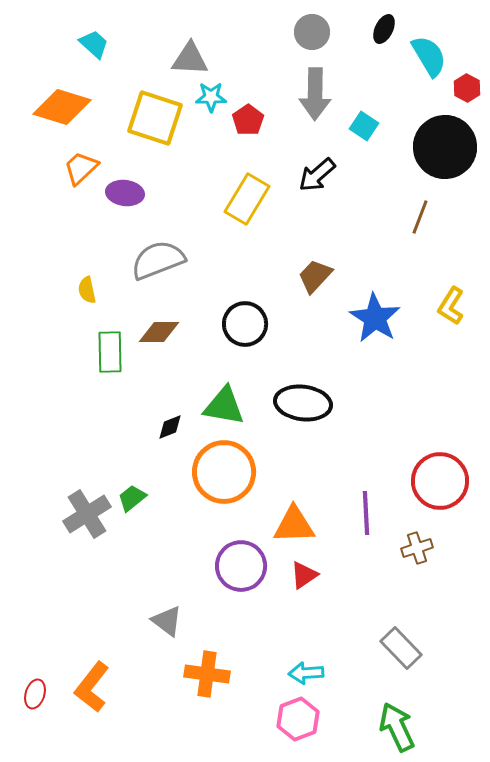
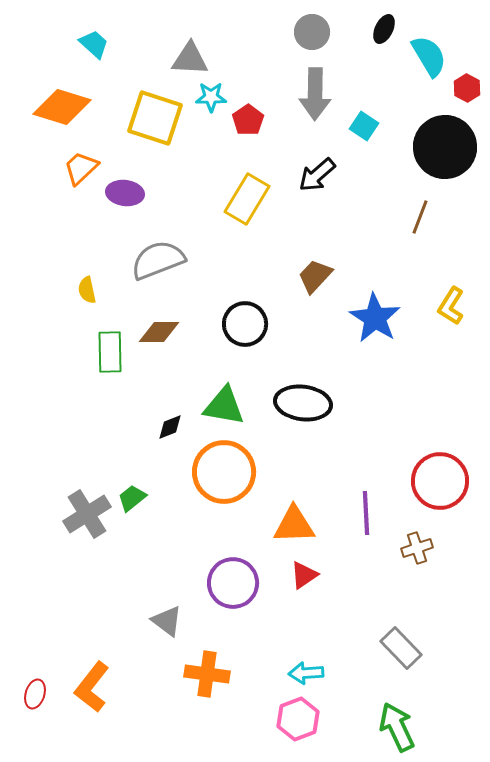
purple circle at (241, 566): moved 8 px left, 17 px down
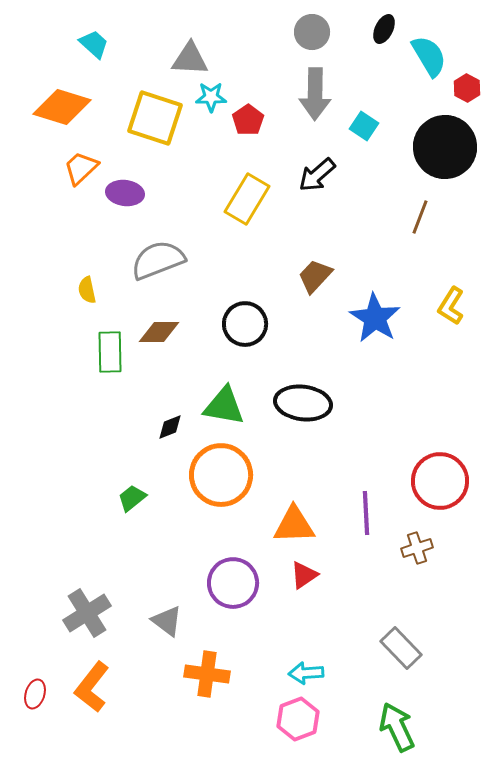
orange circle at (224, 472): moved 3 px left, 3 px down
gray cross at (87, 514): moved 99 px down
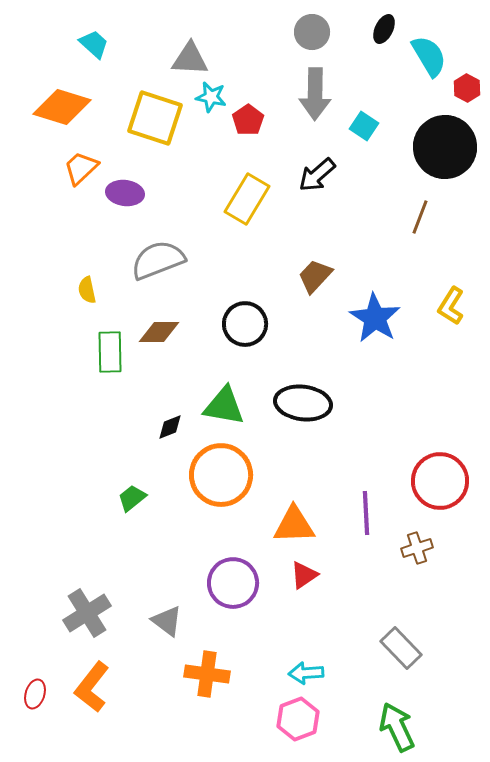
cyan star at (211, 97): rotated 12 degrees clockwise
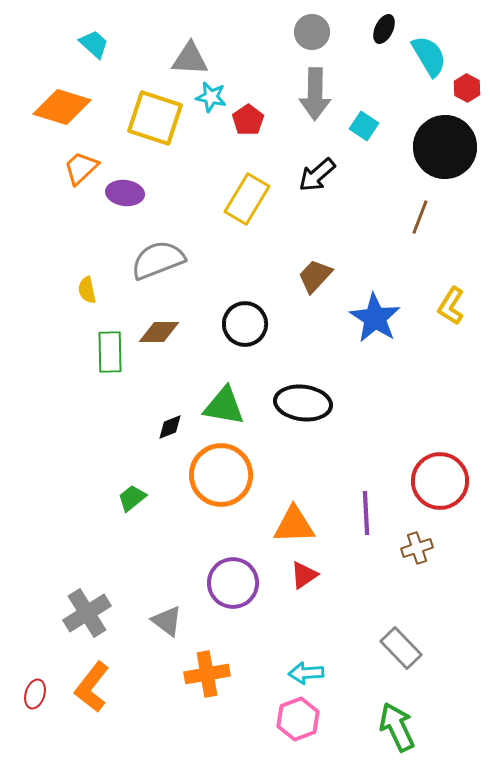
orange cross at (207, 674): rotated 18 degrees counterclockwise
